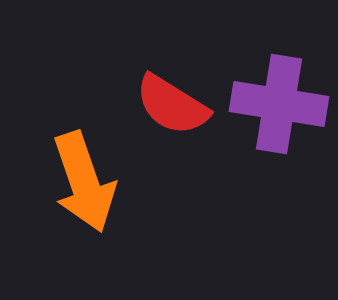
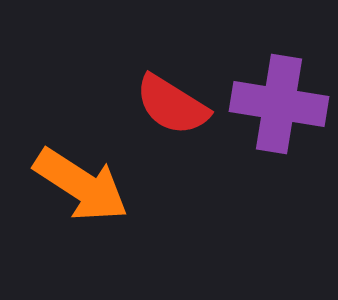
orange arrow: moved 3 px left, 3 px down; rotated 38 degrees counterclockwise
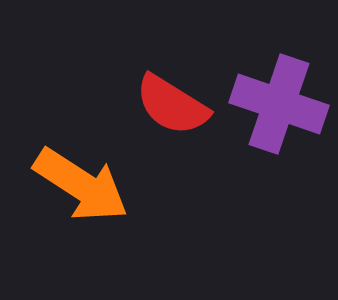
purple cross: rotated 10 degrees clockwise
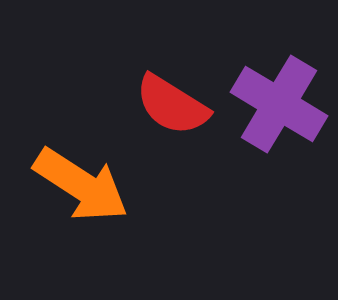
purple cross: rotated 12 degrees clockwise
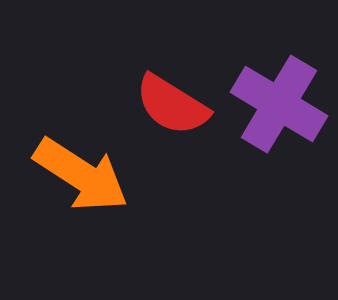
orange arrow: moved 10 px up
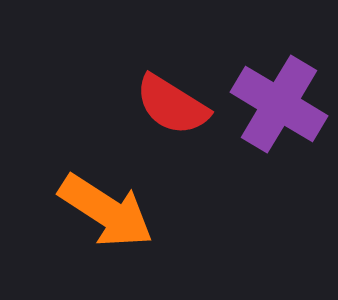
orange arrow: moved 25 px right, 36 px down
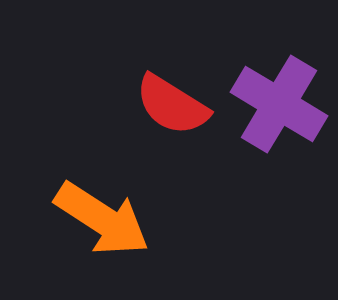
orange arrow: moved 4 px left, 8 px down
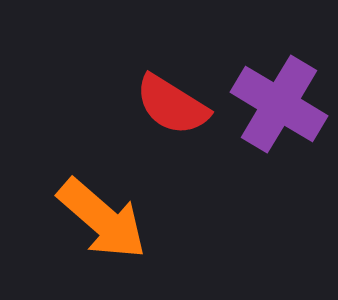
orange arrow: rotated 8 degrees clockwise
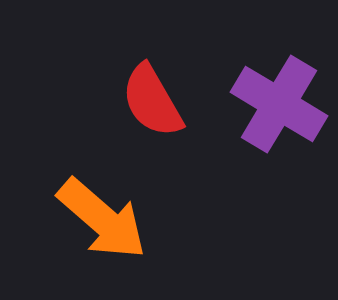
red semicircle: moved 20 px left, 4 px up; rotated 28 degrees clockwise
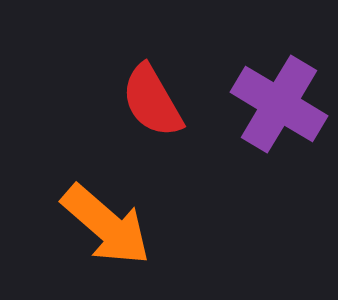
orange arrow: moved 4 px right, 6 px down
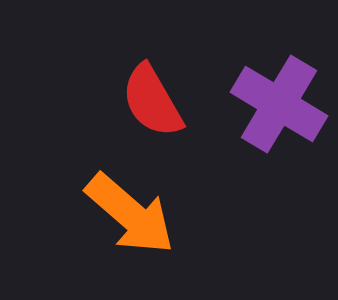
orange arrow: moved 24 px right, 11 px up
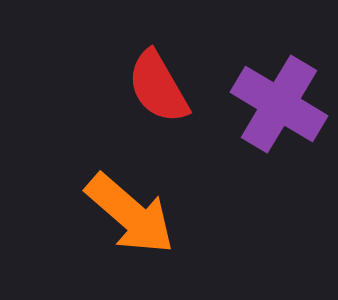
red semicircle: moved 6 px right, 14 px up
